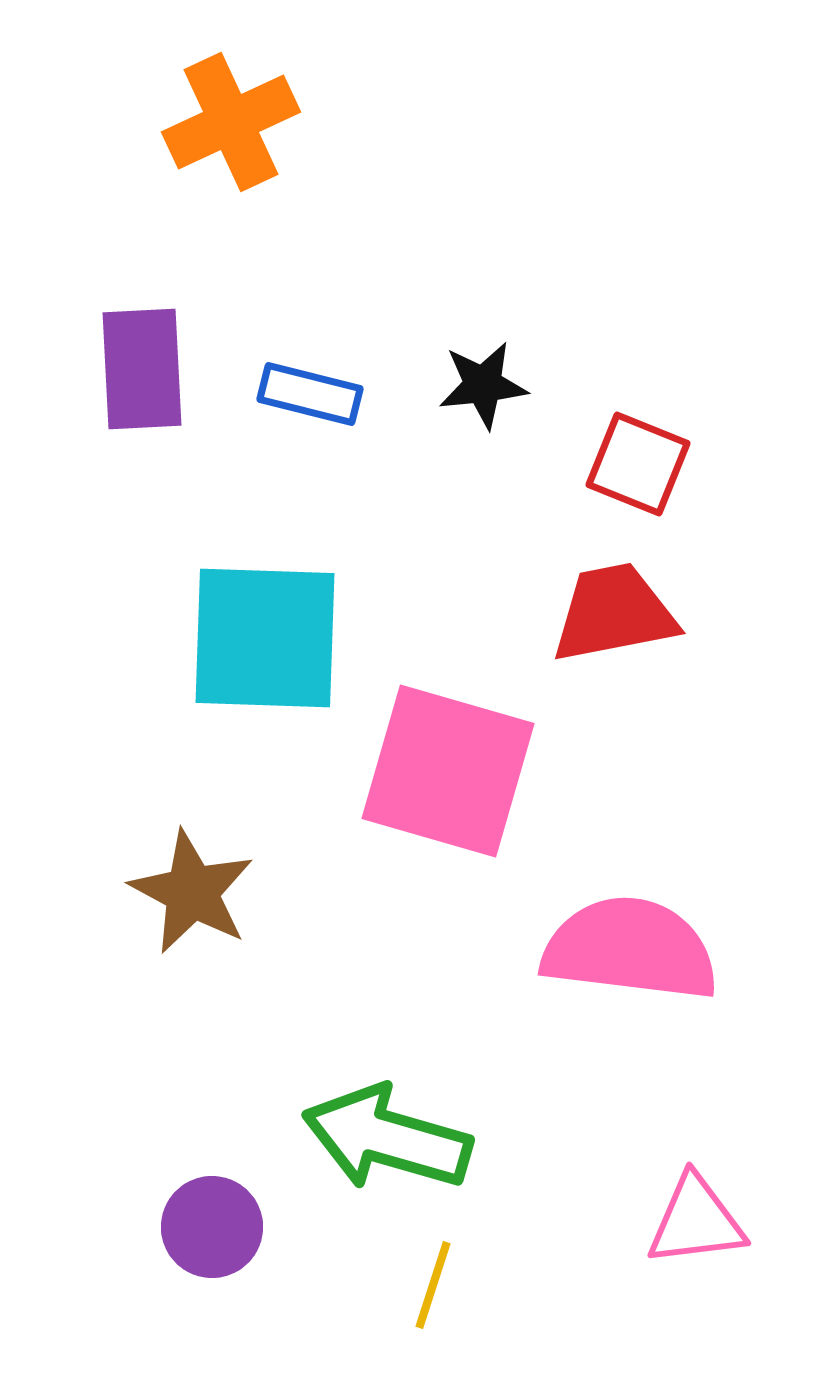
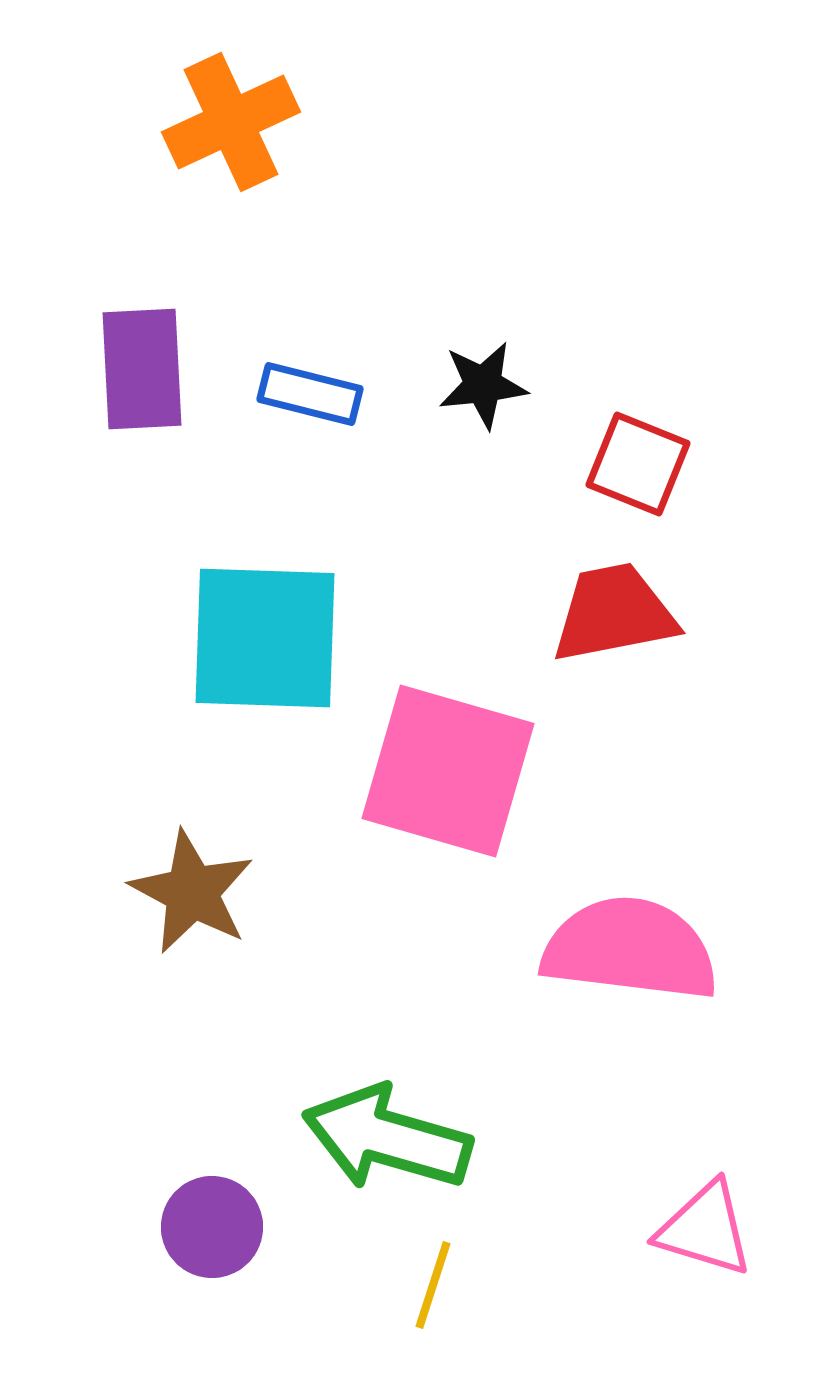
pink triangle: moved 9 px right, 8 px down; rotated 24 degrees clockwise
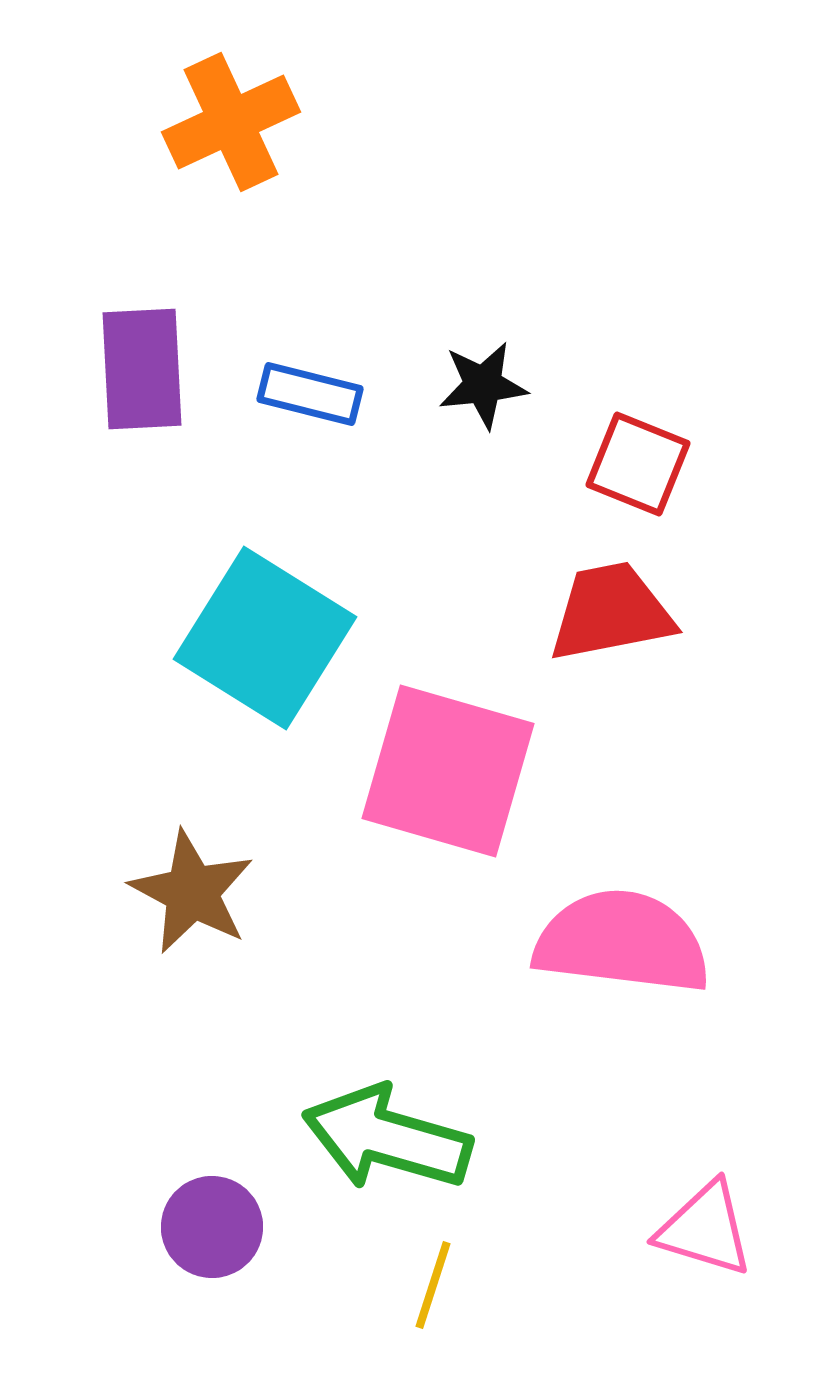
red trapezoid: moved 3 px left, 1 px up
cyan square: rotated 30 degrees clockwise
pink semicircle: moved 8 px left, 7 px up
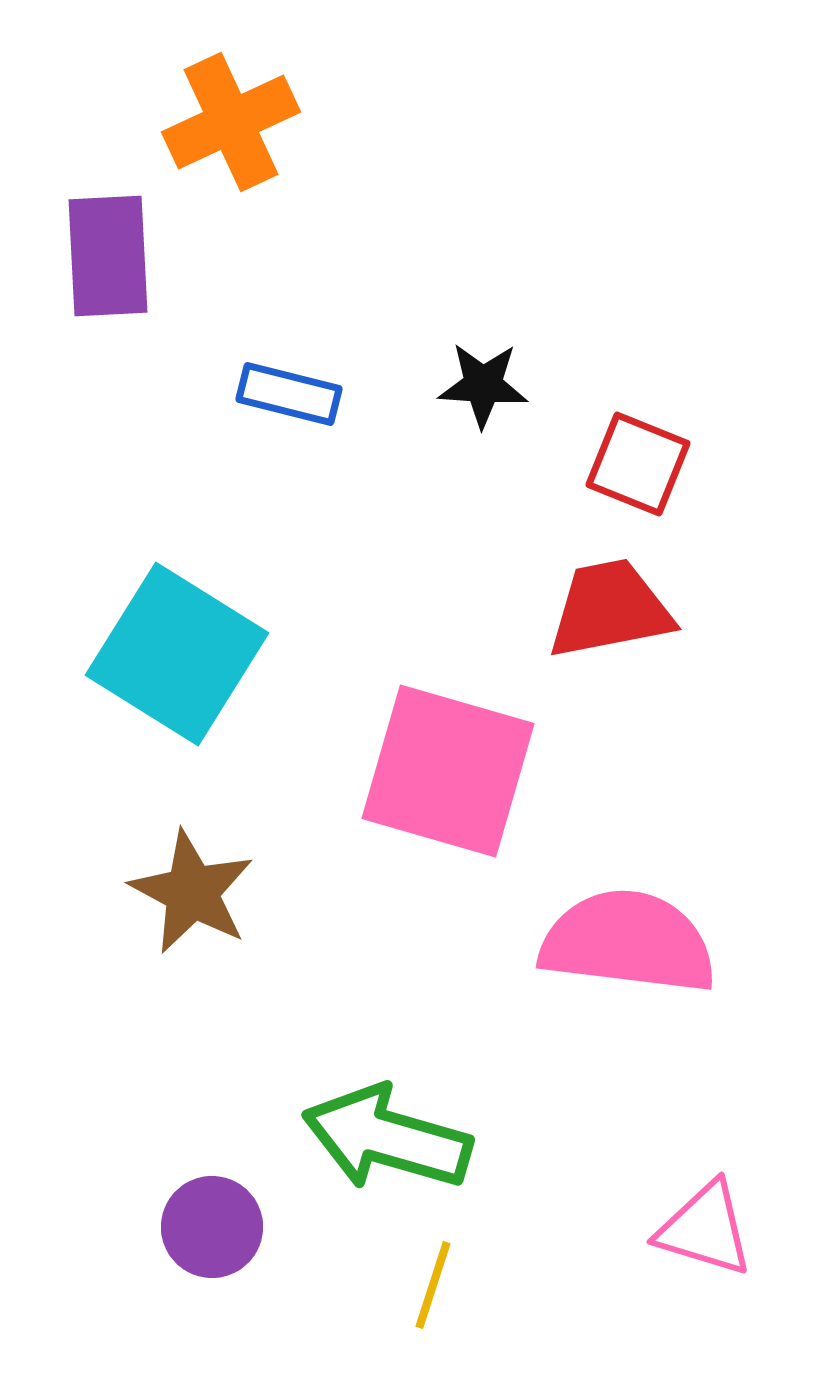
purple rectangle: moved 34 px left, 113 px up
black star: rotated 10 degrees clockwise
blue rectangle: moved 21 px left
red trapezoid: moved 1 px left, 3 px up
cyan square: moved 88 px left, 16 px down
pink semicircle: moved 6 px right
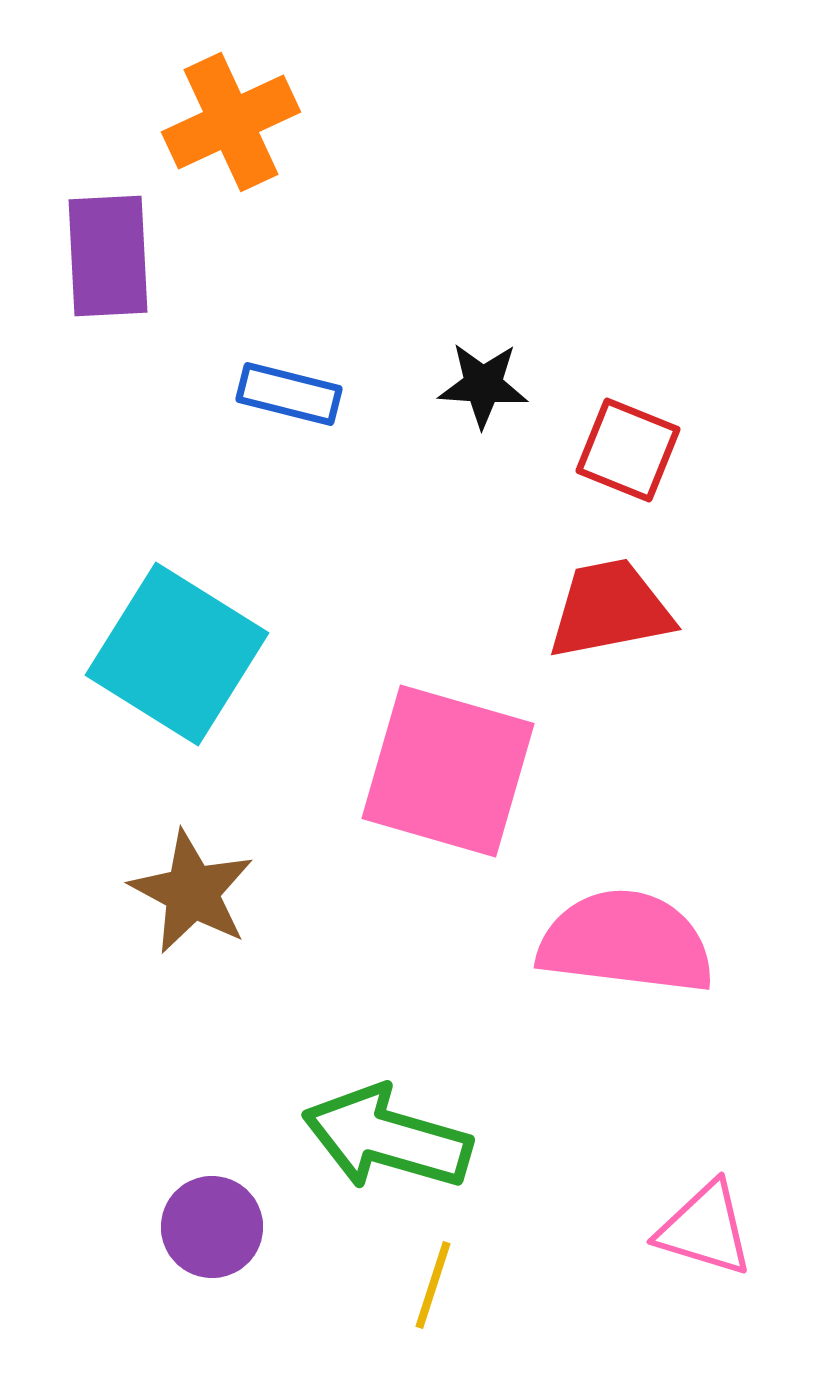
red square: moved 10 px left, 14 px up
pink semicircle: moved 2 px left
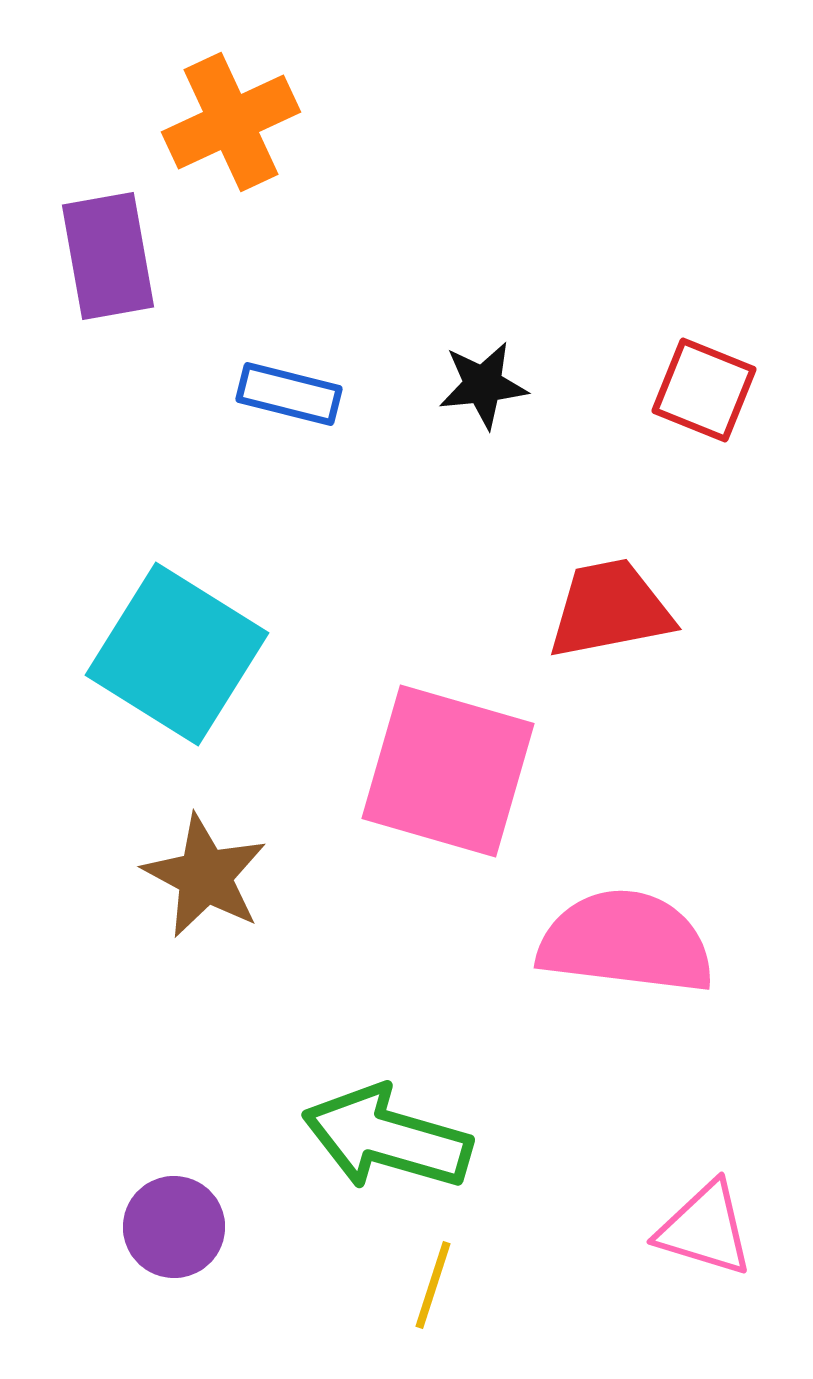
purple rectangle: rotated 7 degrees counterclockwise
black star: rotated 10 degrees counterclockwise
red square: moved 76 px right, 60 px up
brown star: moved 13 px right, 16 px up
purple circle: moved 38 px left
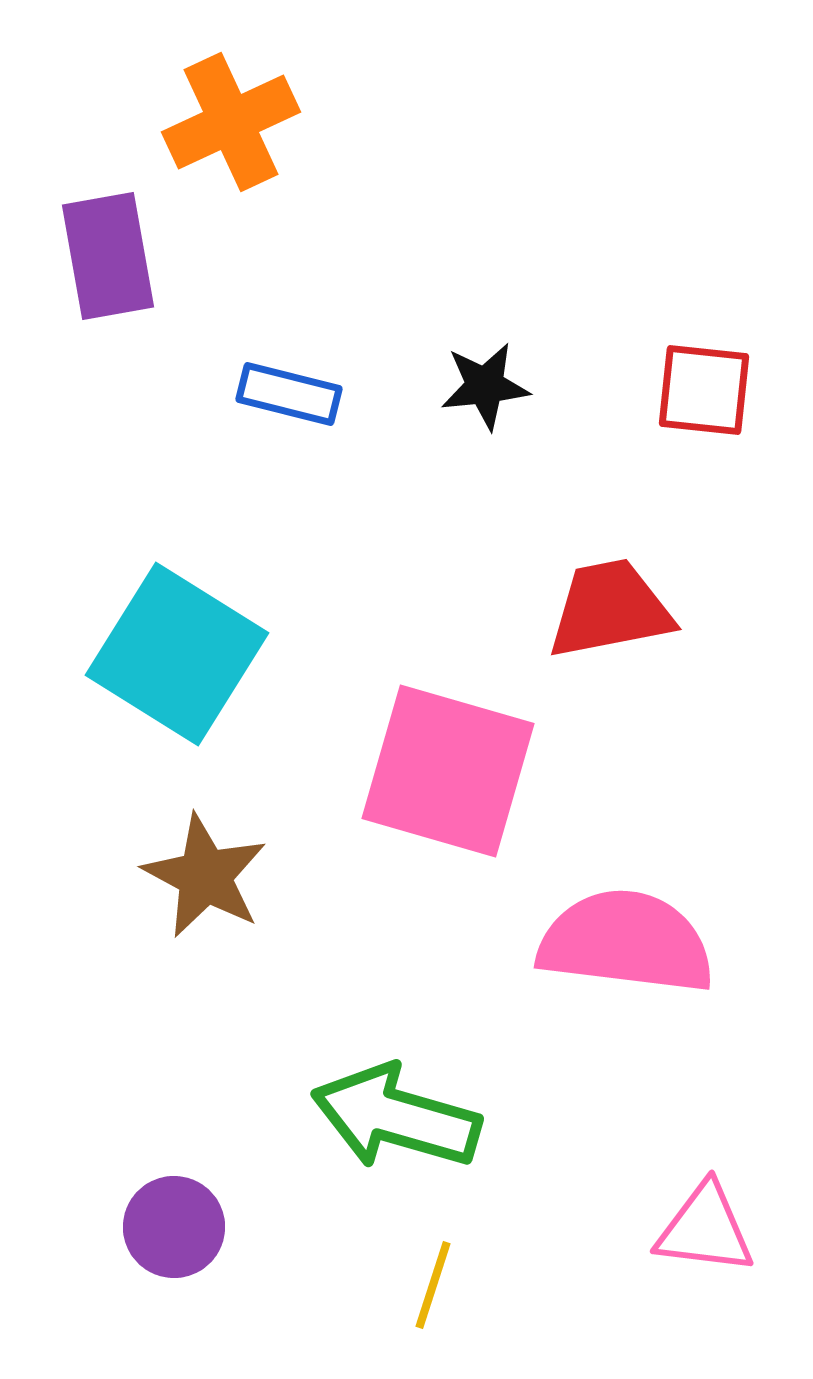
black star: moved 2 px right, 1 px down
red square: rotated 16 degrees counterclockwise
green arrow: moved 9 px right, 21 px up
pink triangle: rotated 10 degrees counterclockwise
